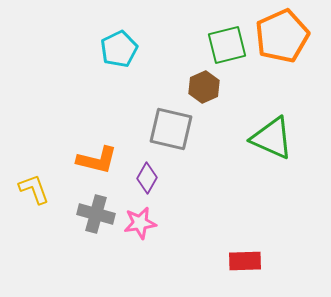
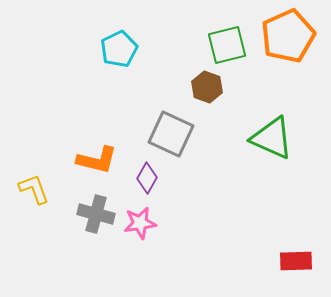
orange pentagon: moved 6 px right
brown hexagon: moved 3 px right; rotated 16 degrees counterclockwise
gray square: moved 5 px down; rotated 12 degrees clockwise
red rectangle: moved 51 px right
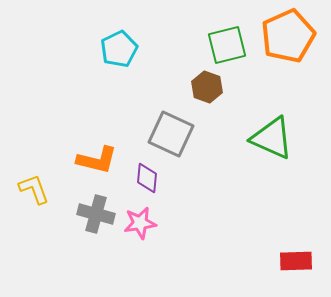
purple diamond: rotated 24 degrees counterclockwise
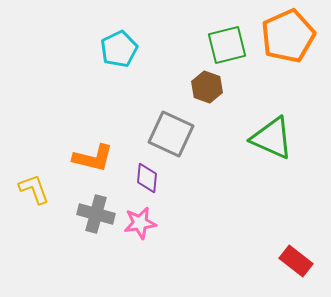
orange L-shape: moved 4 px left, 2 px up
red rectangle: rotated 40 degrees clockwise
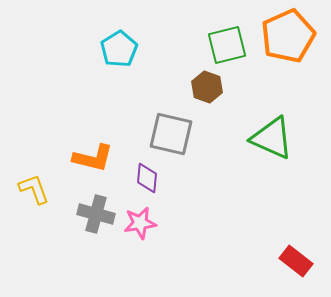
cyan pentagon: rotated 6 degrees counterclockwise
gray square: rotated 12 degrees counterclockwise
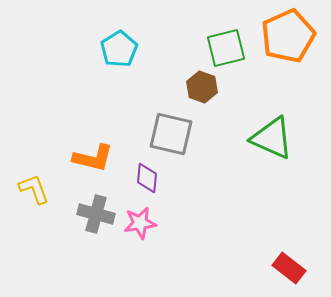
green square: moved 1 px left, 3 px down
brown hexagon: moved 5 px left
red rectangle: moved 7 px left, 7 px down
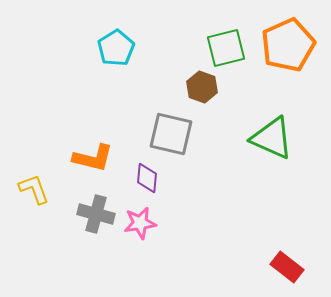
orange pentagon: moved 9 px down
cyan pentagon: moved 3 px left, 1 px up
red rectangle: moved 2 px left, 1 px up
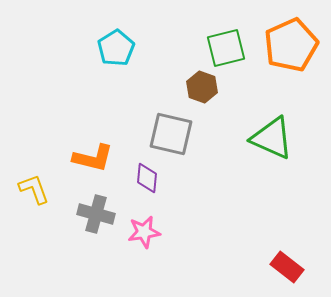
orange pentagon: moved 3 px right
pink star: moved 4 px right, 9 px down
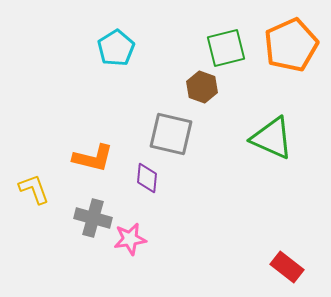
gray cross: moved 3 px left, 4 px down
pink star: moved 14 px left, 7 px down
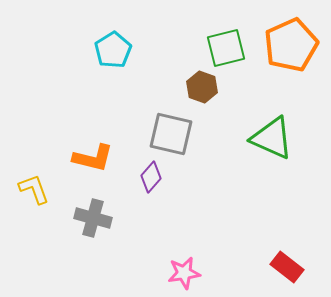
cyan pentagon: moved 3 px left, 2 px down
purple diamond: moved 4 px right, 1 px up; rotated 36 degrees clockwise
pink star: moved 54 px right, 34 px down
